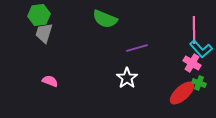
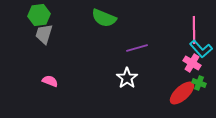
green semicircle: moved 1 px left, 1 px up
gray trapezoid: moved 1 px down
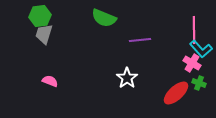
green hexagon: moved 1 px right, 1 px down
purple line: moved 3 px right, 8 px up; rotated 10 degrees clockwise
red ellipse: moved 6 px left
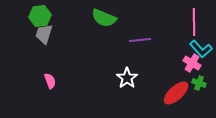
pink line: moved 8 px up
pink semicircle: rotated 49 degrees clockwise
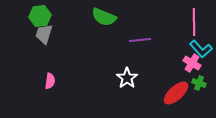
green semicircle: moved 1 px up
pink semicircle: rotated 28 degrees clockwise
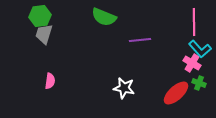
cyan L-shape: moved 1 px left
white star: moved 3 px left, 10 px down; rotated 25 degrees counterclockwise
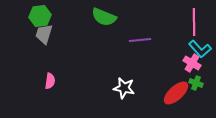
green cross: moved 3 px left
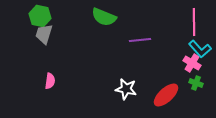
green hexagon: rotated 20 degrees clockwise
white star: moved 2 px right, 1 px down
red ellipse: moved 10 px left, 2 px down
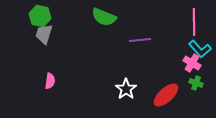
white star: rotated 25 degrees clockwise
